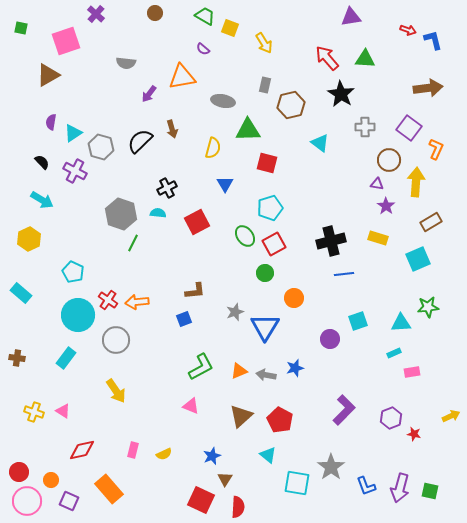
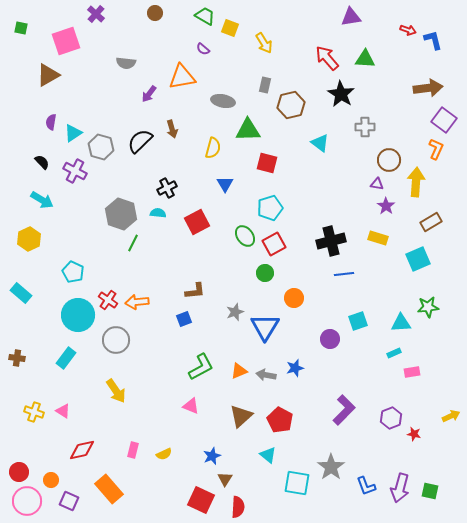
purple square at (409, 128): moved 35 px right, 8 px up
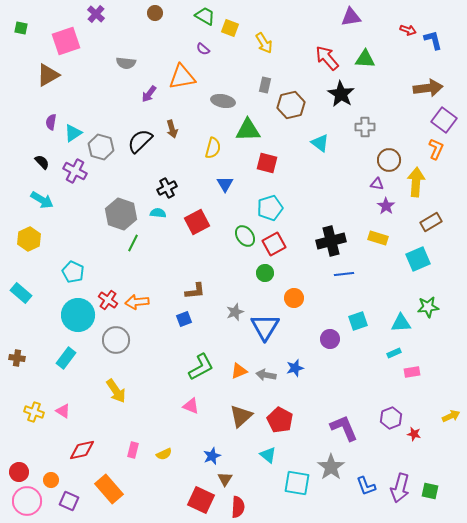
purple L-shape at (344, 410): moved 18 px down; rotated 68 degrees counterclockwise
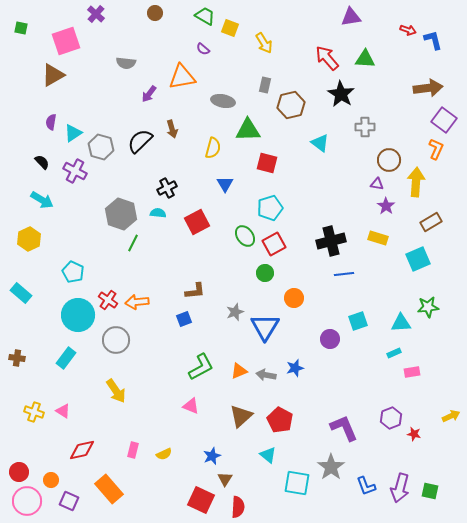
brown triangle at (48, 75): moved 5 px right
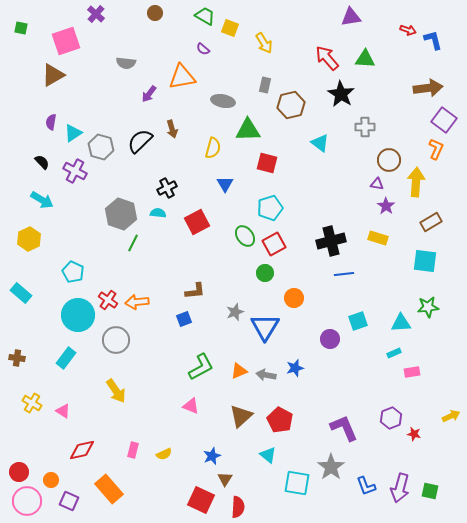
cyan square at (418, 259): moved 7 px right, 2 px down; rotated 30 degrees clockwise
yellow cross at (34, 412): moved 2 px left, 9 px up; rotated 12 degrees clockwise
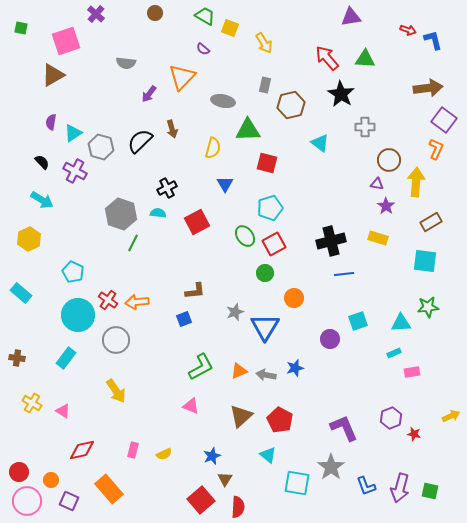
orange triangle at (182, 77): rotated 36 degrees counterclockwise
red square at (201, 500): rotated 24 degrees clockwise
